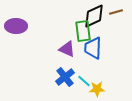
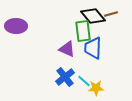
brown line: moved 5 px left, 2 px down
black diamond: moved 1 px left; rotated 75 degrees clockwise
yellow star: moved 1 px left, 1 px up
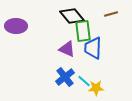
black diamond: moved 21 px left
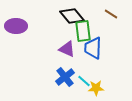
brown line: rotated 48 degrees clockwise
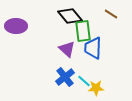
black diamond: moved 2 px left
purple triangle: rotated 18 degrees clockwise
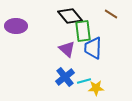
cyan line: rotated 56 degrees counterclockwise
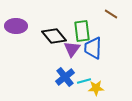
black diamond: moved 16 px left, 20 px down
green rectangle: moved 1 px left
purple triangle: moved 5 px right; rotated 24 degrees clockwise
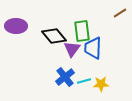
brown line: moved 9 px right, 1 px up; rotated 64 degrees counterclockwise
yellow star: moved 5 px right, 4 px up
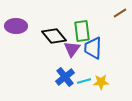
yellow star: moved 2 px up
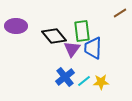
cyan line: rotated 24 degrees counterclockwise
